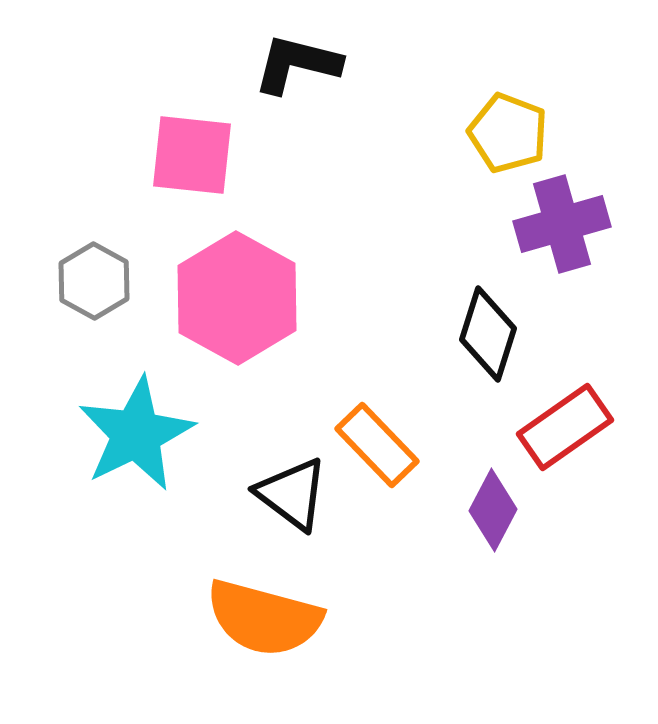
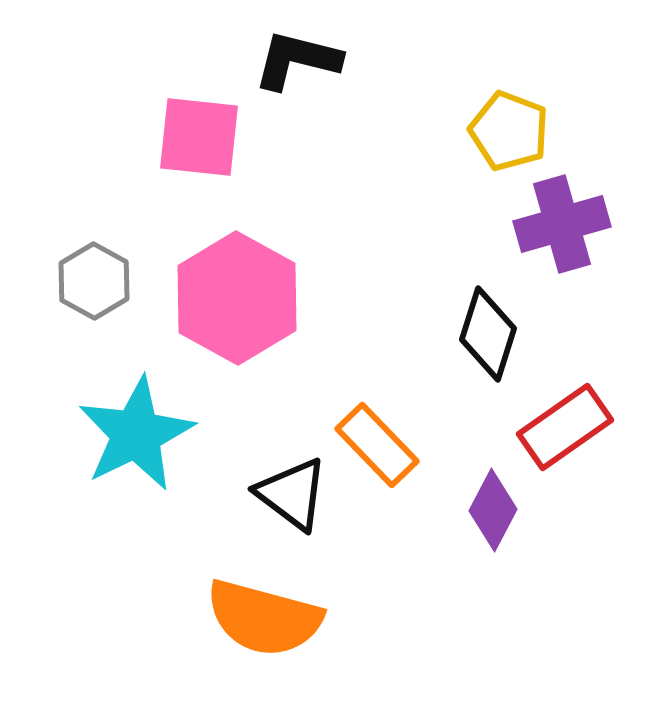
black L-shape: moved 4 px up
yellow pentagon: moved 1 px right, 2 px up
pink square: moved 7 px right, 18 px up
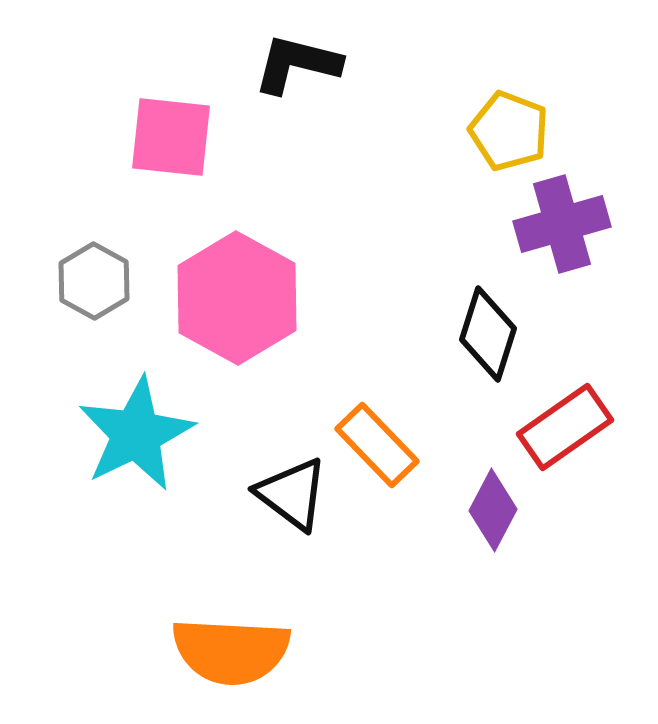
black L-shape: moved 4 px down
pink square: moved 28 px left
orange semicircle: moved 33 px left, 33 px down; rotated 12 degrees counterclockwise
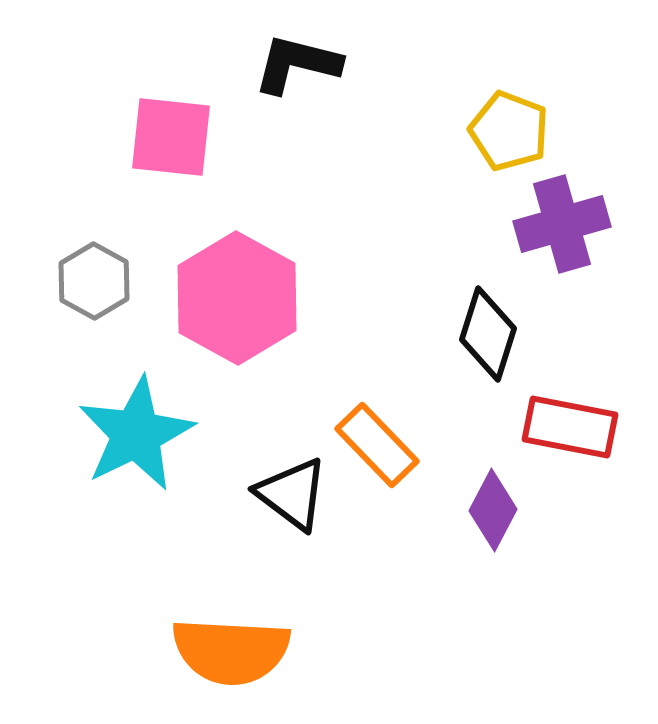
red rectangle: moved 5 px right; rotated 46 degrees clockwise
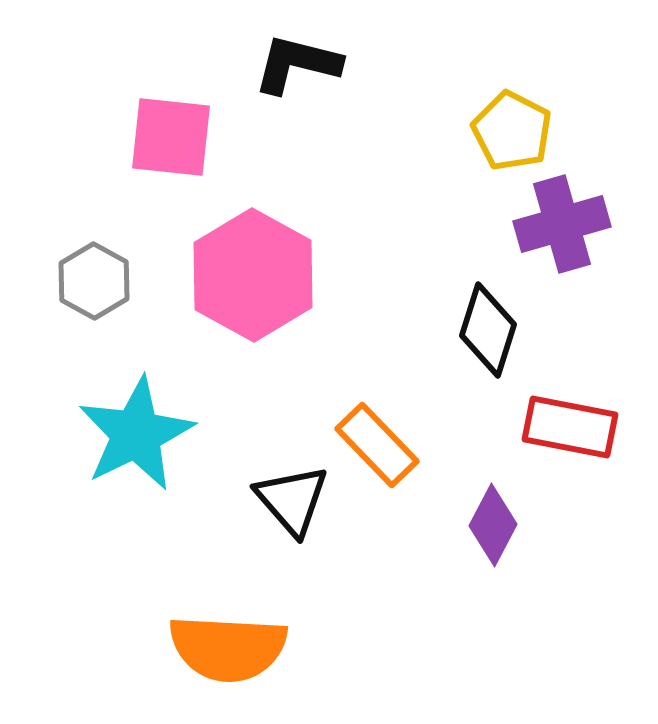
yellow pentagon: moved 3 px right; rotated 6 degrees clockwise
pink hexagon: moved 16 px right, 23 px up
black diamond: moved 4 px up
black triangle: moved 6 px down; rotated 12 degrees clockwise
purple diamond: moved 15 px down
orange semicircle: moved 3 px left, 3 px up
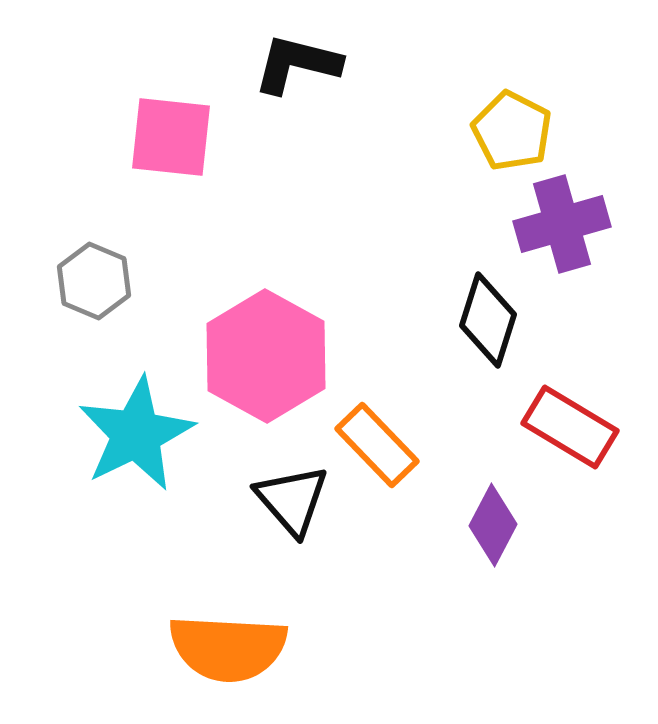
pink hexagon: moved 13 px right, 81 px down
gray hexagon: rotated 6 degrees counterclockwise
black diamond: moved 10 px up
red rectangle: rotated 20 degrees clockwise
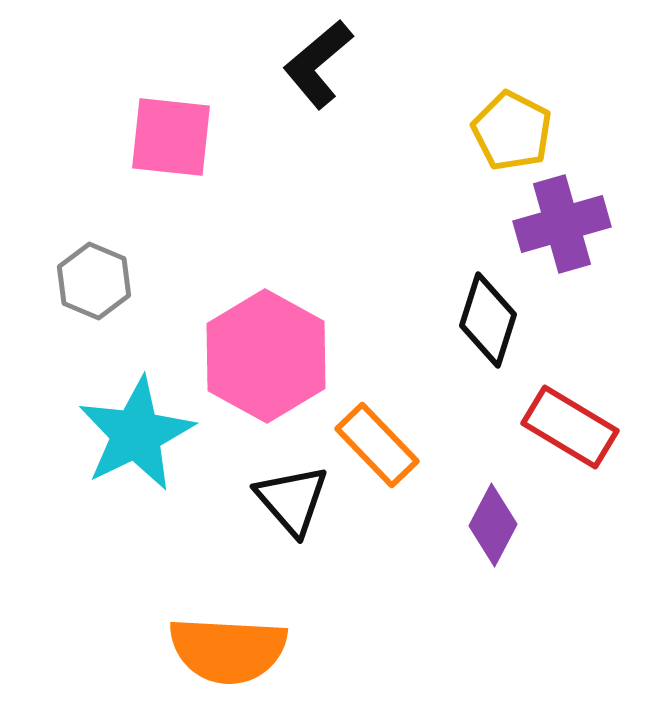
black L-shape: moved 21 px right; rotated 54 degrees counterclockwise
orange semicircle: moved 2 px down
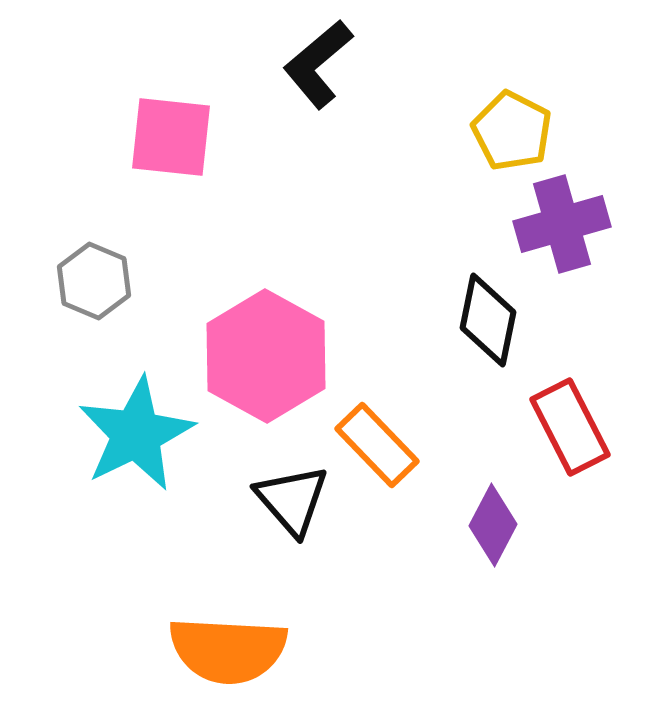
black diamond: rotated 6 degrees counterclockwise
red rectangle: rotated 32 degrees clockwise
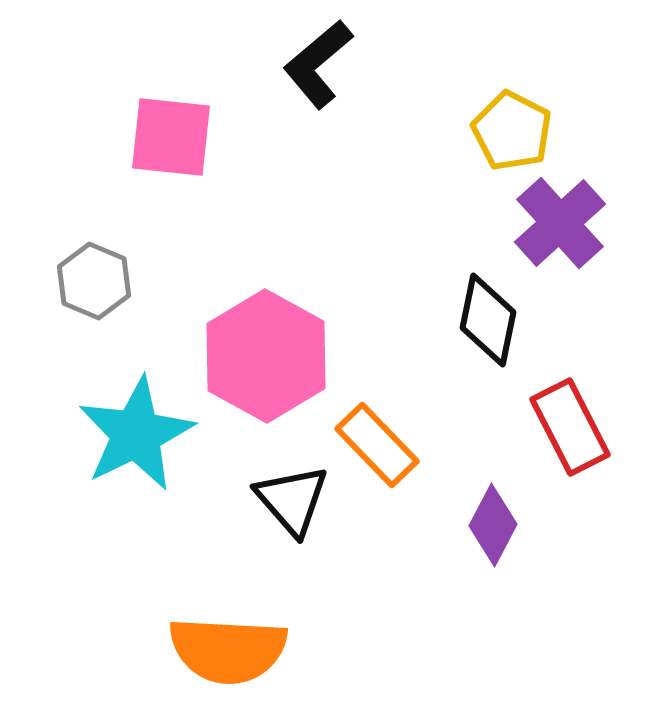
purple cross: moved 2 px left, 1 px up; rotated 26 degrees counterclockwise
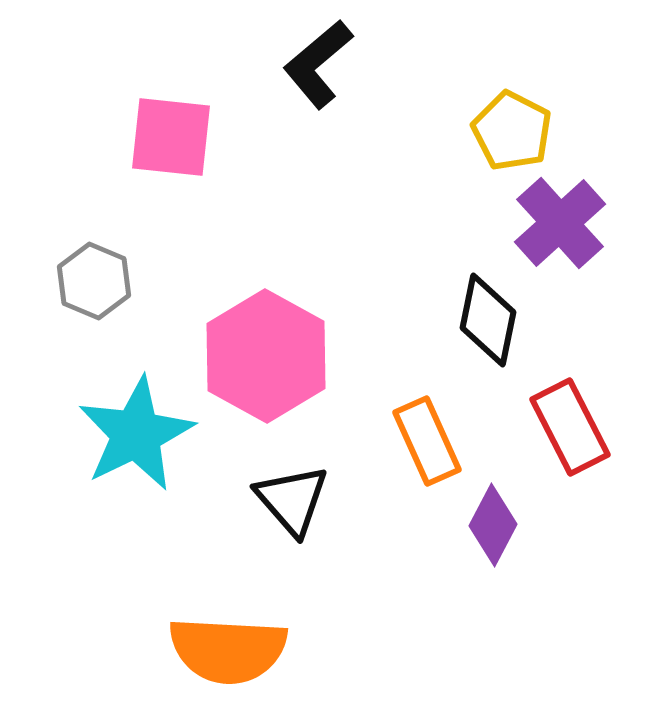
orange rectangle: moved 50 px right, 4 px up; rotated 20 degrees clockwise
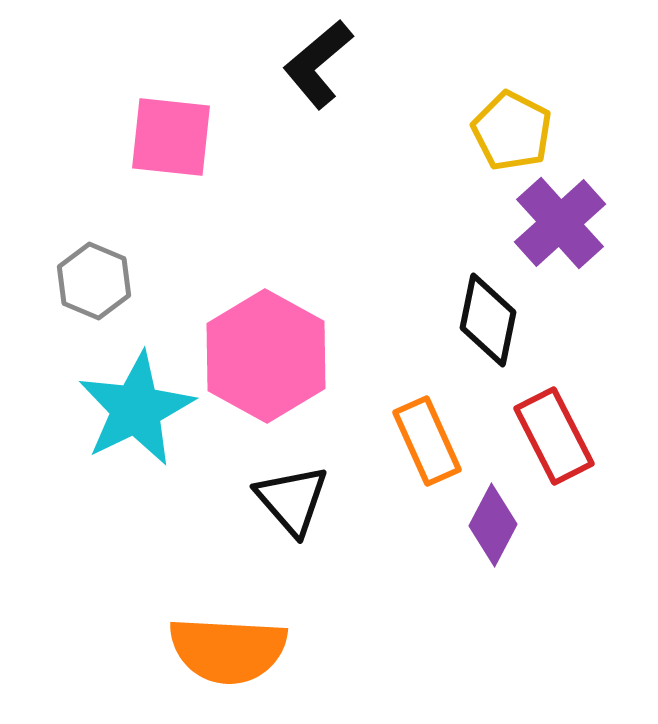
red rectangle: moved 16 px left, 9 px down
cyan star: moved 25 px up
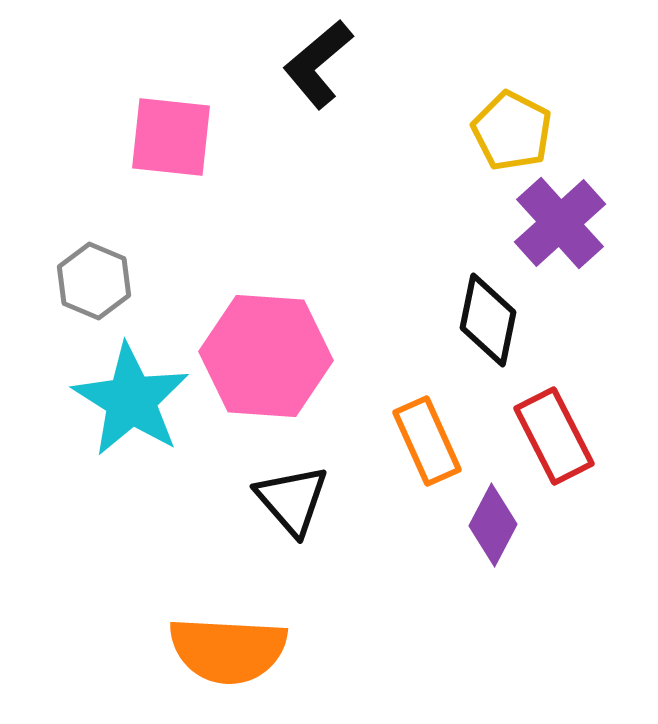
pink hexagon: rotated 25 degrees counterclockwise
cyan star: moved 5 px left, 9 px up; rotated 14 degrees counterclockwise
